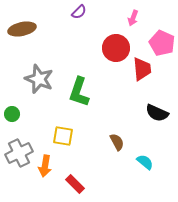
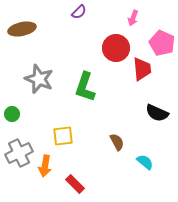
green L-shape: moved 6 px right, 5 px up
yellow square: rotated 15 degrees counterclockwise
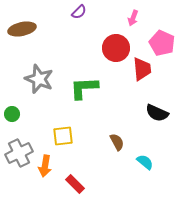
green L-shape: moved 1 px left, 1 px down; rotated 68 degrees clockwise
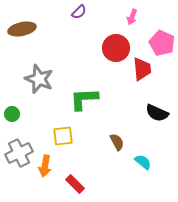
pink arrow: moved 1 px left, 1 px up
green L-shape: moved 11 px down
cyan semicircle: moved 2 px left
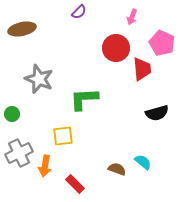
black semicircle: rotated 40 degrees counterclockwise
brown semicircle: moved 27 px down; rotated 42 degrees counterclockwise
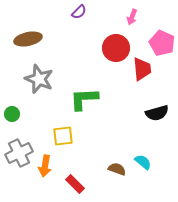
brown ellipse: moved 6 px right, 10 px down
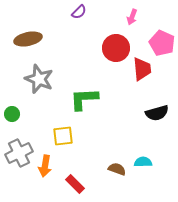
cyan semicircle: rotated 42 degrees counterclockwise
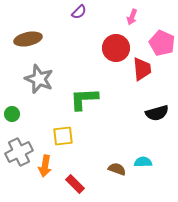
gray cross: moved 1 px up
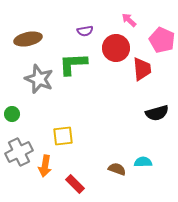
purple semicircle: moved 6 px right, 19 px down; rotated 35 degrees clockwise
pink arrow: moved 3 px left, 3 px down; rotated 112 degrees clockwise
pink pentagon: moved 3 px up
green L-shape: moved 11 px left, 35 px up
